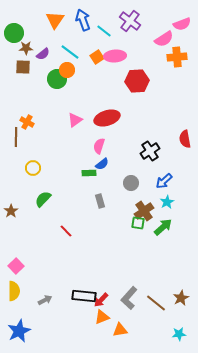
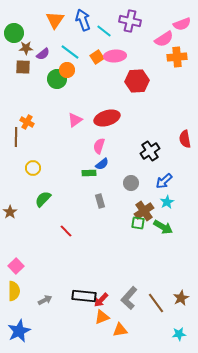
purple cross at (130, 21): rotated 25 degrees counterclockwise
brown star at (11, 211): moved 1 px left, 1 px down
green arrow at (163, 227): rotated 72 degrees clockwise
brown line at (156, 303): rotated 15 degrees clockwise
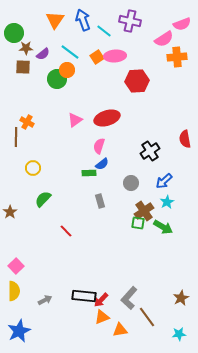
brown line at (156, 303): moved 9 px left, 14 px down
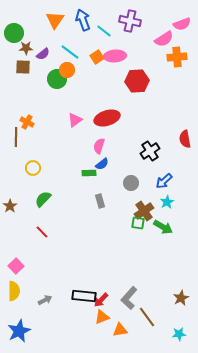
brown star at (10, 212): moved 6 px up
red line at (66, 231): moved 24 px left, 1 px down
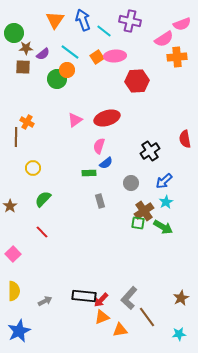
blue semicircle at (102, 164): moved 4 px right, 1 px up
cyan star at (167, 202): moved 1 px left
pink square at (16, 266): moved 3 px left, 12 px up
gray arrow at (45, 300): moved 1 px down
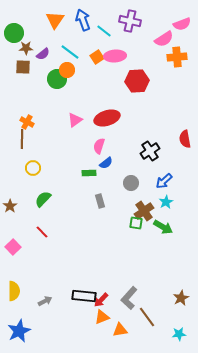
brown line at (16, 137): moved 6 px right, 2 px down
green square at (138, 223): moved 2 px left
pink square at (13, 254): moved 7 px up
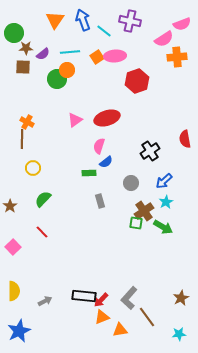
cyan line at (70, 52): rotated 42 degrees counterclockwise
red hexagon at (137, 81): rotated 15 degrees counterclockwise
blue semicircle at (106, 163): moved 1 px up
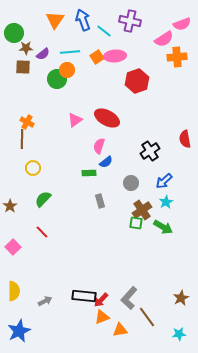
red ellipse at (107, 118): rotated 45 degrees clockwise
brown cross at (144, 211): moved 2 px left, 1 px up
